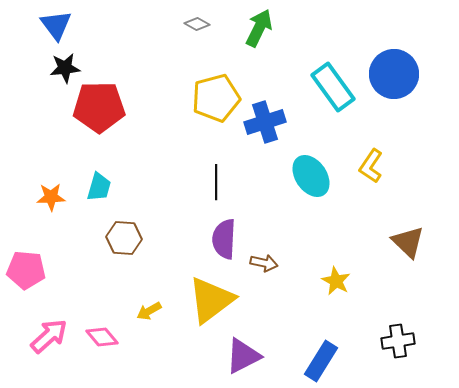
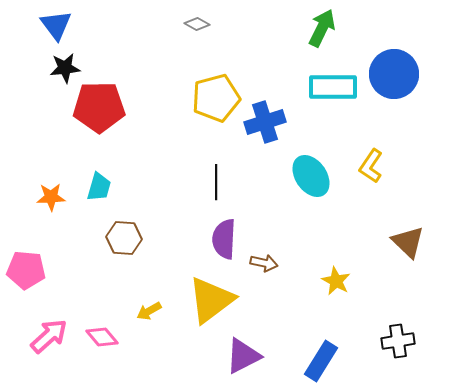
green arrow: moved 63 px right
cyan rectangle: rotated 54 degrees counterclockwise
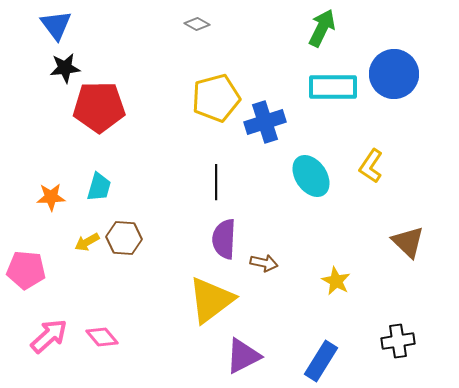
yellow arrow: moved 62 px left, 69 px up
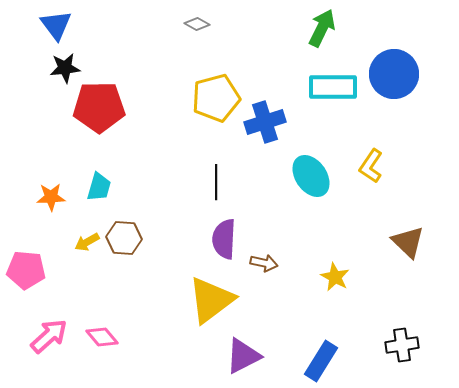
yellow star: moved 1 px left, 4 px up
black cross: moved 4 px right, 4 px down
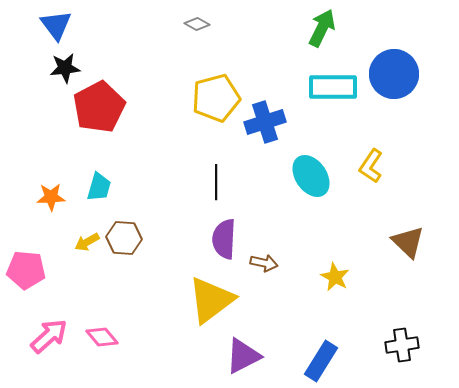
red pentagon: rotated 27 degrees counterclockwise
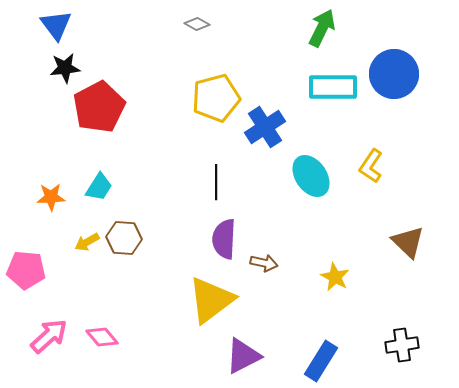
blue cross: moved 5 px down; rotated 15 degrees counterclockwise
cyan trapezoid: rotated 16 degrees clockwise
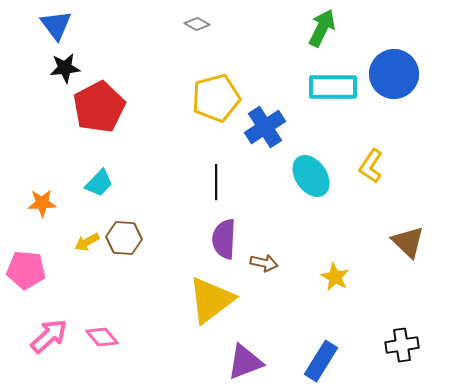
cyan trapezoid: moved 4 px up; rotated 12 degrees clockwise
orange star: moved 9 px left, 6 px down
purple triangle: moved 2 px right, 6 px down; rotated 6 degrees clockwise
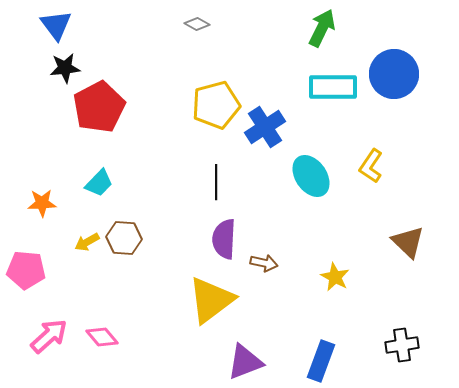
yellow pentagon: moved 7 px down
blue rectangle: rotated 12 degrees counterclockwise
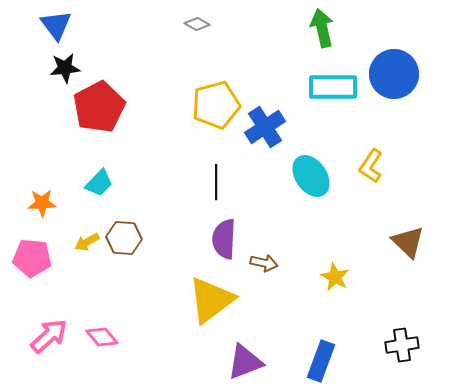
green arrow: rotated 39 degrees counterclockwise
pink pentagon: moved 6 px right, 12 px up
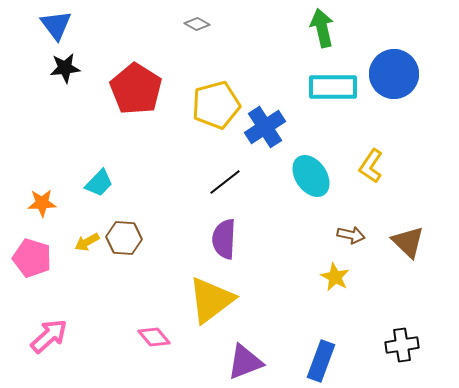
red pentagon: moved 37 px right, 18 px up; rotated 12 degrees counterclockwise
black line: moved 9 px right; rotated 52 degrees clockwise
pink pentagon: rotated 12 degrees clockwise
brown arrow: moved 87 px right, 28 px up
pink diamond: moved 52 px right
